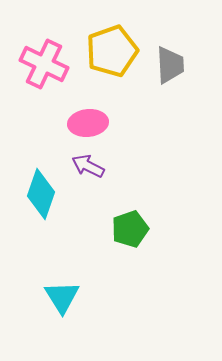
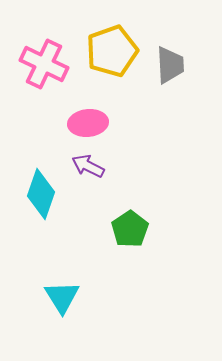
green pentagon: rotated 15 degrees counterclockwise
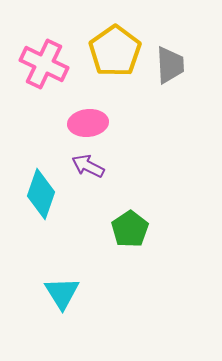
yellow pentagon: moved 3 px right; rotated 15 degrees counterclockwise
cyan triangle: moved 4 px up
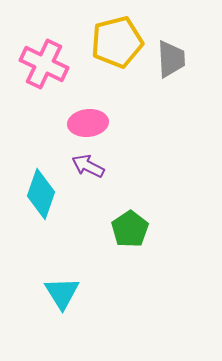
yellow pentagon: moved 2 px right, 9 px up; rotated 21 degrees clockwise
gray trapezoid: moved 1 px right, 6 px up
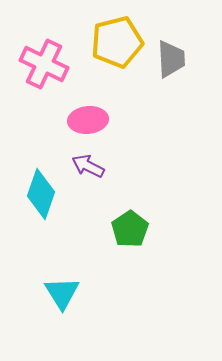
pink ellipse: moved 3 px up
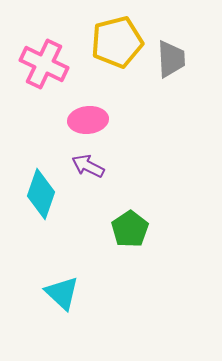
cyan triangle: rotated 15 degrees counterclockwise
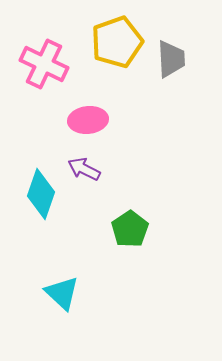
yellow pentagon: rotated 6 degrees counterclockwise
purple arrow: moved 4 px left, 3 px down
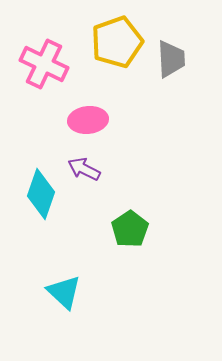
cyan triangle: moved 2 px right, 1 px up
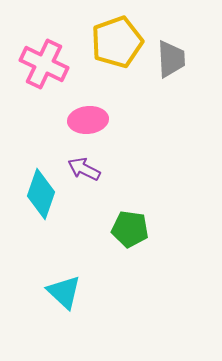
green pentagon: rotated 30 degrees counterclockwise
